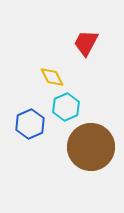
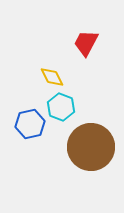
cyan hexagon: moved 5 px left; rotated 16 degrees counterclockwise
blue hexagon: rotated 12 degrees clockwise
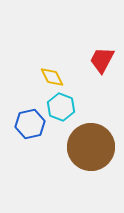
red trapezoid: moved 16 px right, 17 px down
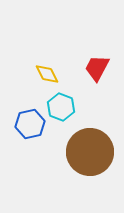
red trapezoid: moved 5 px left, 8 px down
yellow diamond: moved 5 px left, 3 px up
brown circle: moved 1 px left, 5 px down
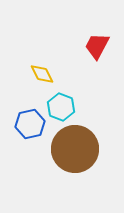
red trapezoid: moved 22 px up
yellow diamond: moved 5 px left
brown circle: moved 15 px left, 3 px up
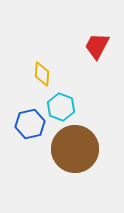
yellow diamond: rotated 30 degrees clockwise
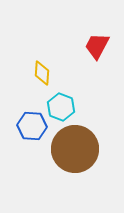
yellow diamond: moved 1 px up
blue hexagon: moved 2 px right, 2 px down; rotated 16 degrees clockwise
